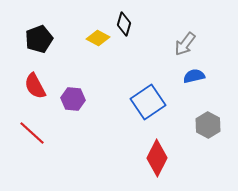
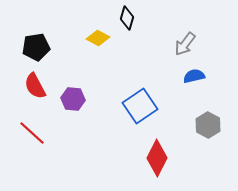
black diamond: moved 3 px right, 6 px up
black pentagon: moved 3 px left, 8 px down; rotated 12 degrees clockwise
blue square: moved 8 px left, 4 px down
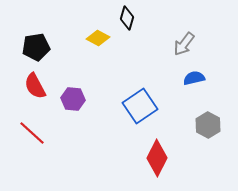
gray arrow: moved 1 px left
blue semicircle: moved 2 px down
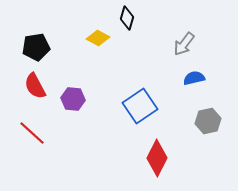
gray hexagon: moved 4 px up; rotated 20 degrees clockwise
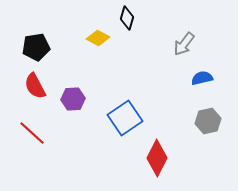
blue semicircle: moved 8 px right
purple hexagon: rotated 10 degrees counterclockwise
blue square: moved 15 px left, 12 px down
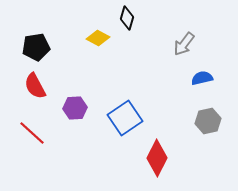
purple hexagon: moved 2 px right, 9 px down
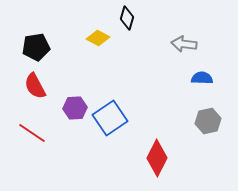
gray arrow: rotated 60 degrees clockwise
blue semicircle: rotated 15 degrees clockwise
blue square: moved 15 px left
red line: rotated 8 degrees counterclockwise
